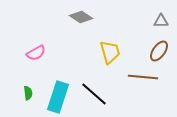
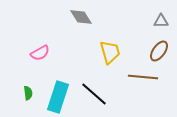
gray diamond: rotated 25 degrees clockwise
pink semicircle: moved 4 px right
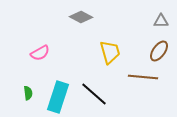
gray diamond: rotated 30 degrees counterclockwise
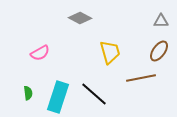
gray diamond: moved 1 px left, 1 px down
brown line: moved 2 px left, 1 px down; rotated 16 degrees counterclockwise
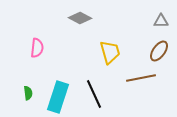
pink semicircle: moved 3 px left, 5 px up; rotated 54 degrees counterclockwise
black line: rotated 24 degrees clockwise
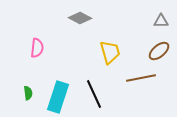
brown ellipse: rotated 15 degrees clockwise
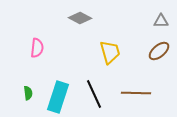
brown line: moved 5 px left, 15 px down; rotated 12 degrees clockwise
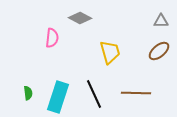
pink semicircle: moved 15 px right, 10 px up
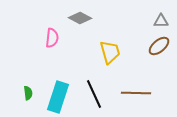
brown ellipse: moved 5 px up
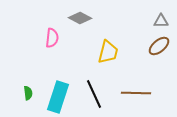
yellow trapezoid: moved 2 px left; rotated 30 degrees clockwise
